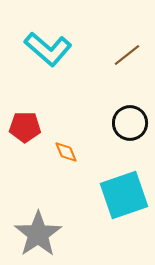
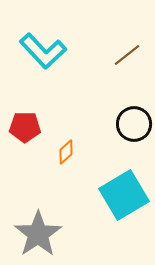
cyan L-shape: moved 5 px left, 2 px down; rotated 6 degrees clockwise
black circle: moved 4 px right, 1 px down
orange diamond: rotated 70 degrees clockwise
cyan square: rotated 12 degrees counterclockwise
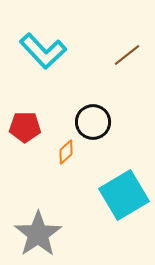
black circle: moved 41 px left, 2 px up
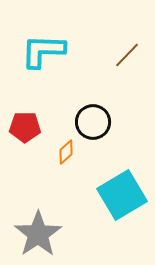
cyan L-shape: rotated 135 degrees clockwise
brown line: rotated 8 degrees counterclockwise
cyan square: moved 2 px left
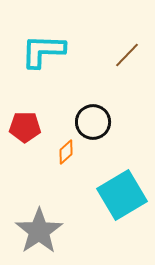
gray star: moved 1 px right, 3 px up
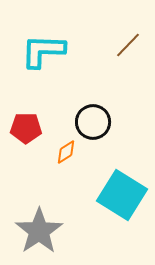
brown line: moved 1 px right, 10 px up
red pentagon: moved 1 px right, 1 px down
orange diamond: rotated 10 degrees clockwise
cyan square: rotated 27 degrees counterclockwise
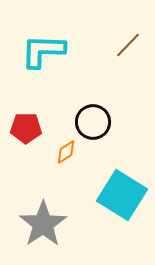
gray star: moved 4 px right, 7 px up
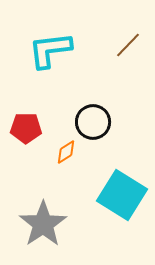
cyan L-shape: moved 7 px right, 1 px up; rotated 9 degrees counterclockwise
